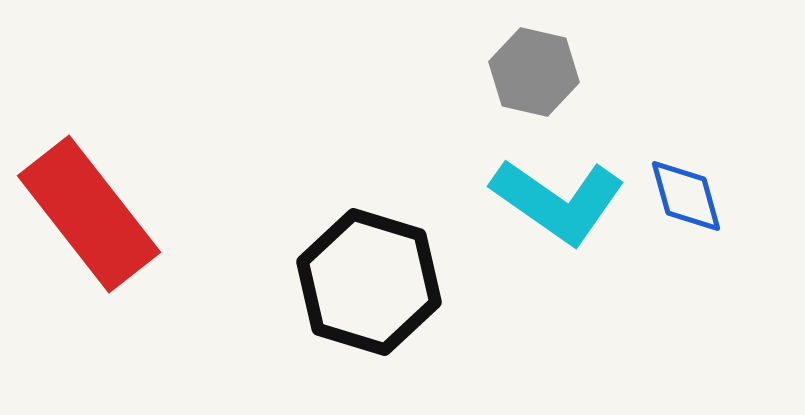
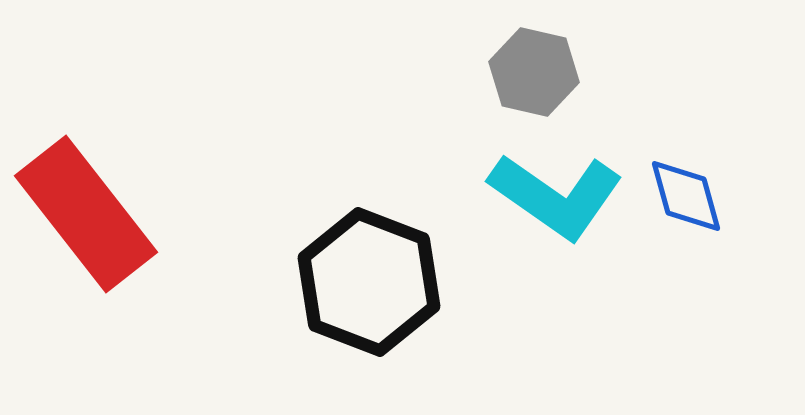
cyan L-shape: moved 2 px left, 5 px up
red rectangle: moved 3 px left
black hexagon: rotated 4 degrees clockwise
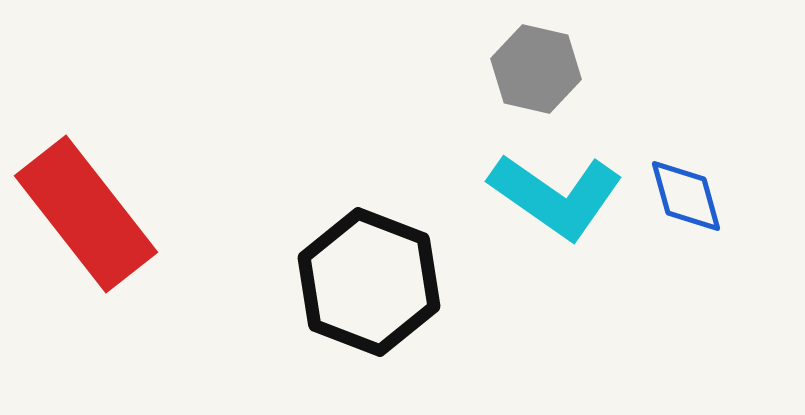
gray hexagon: moved 2 px right, 3 px up
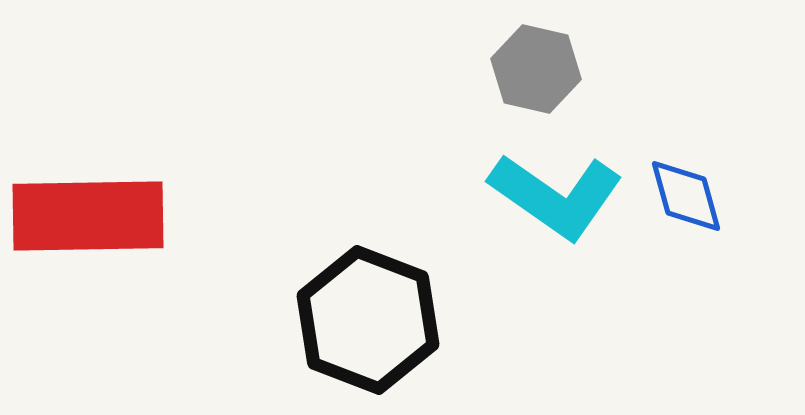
red rectangle: moved 2 px right, 2 px down; rotated 53 degrees counterclockwise
black hexagon: moved 1 px left, 38 px down
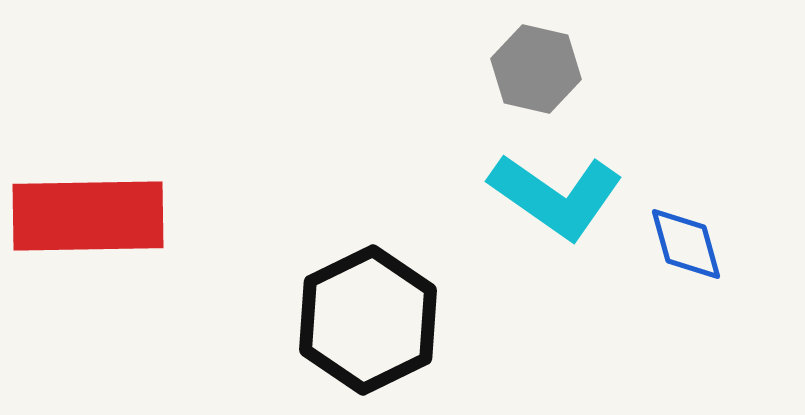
blue diamond: moved 48 px down
black hexagon: rotated 13 degrees clockwise
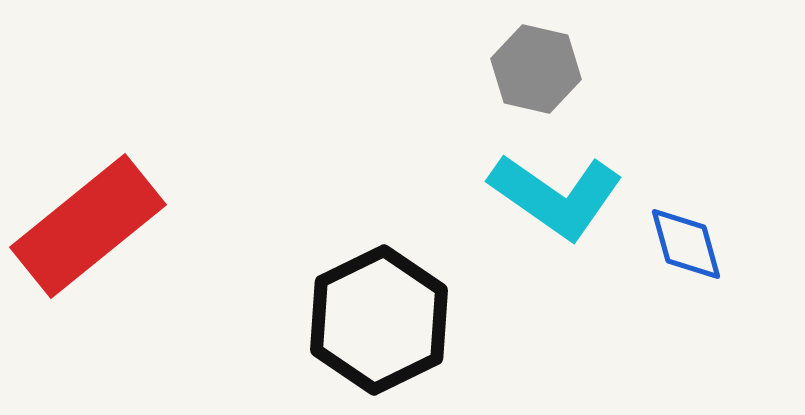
red rectangle: moved 10 px down; rotated 38 degrees counterclockwise
black hexagon: moved 11 px right
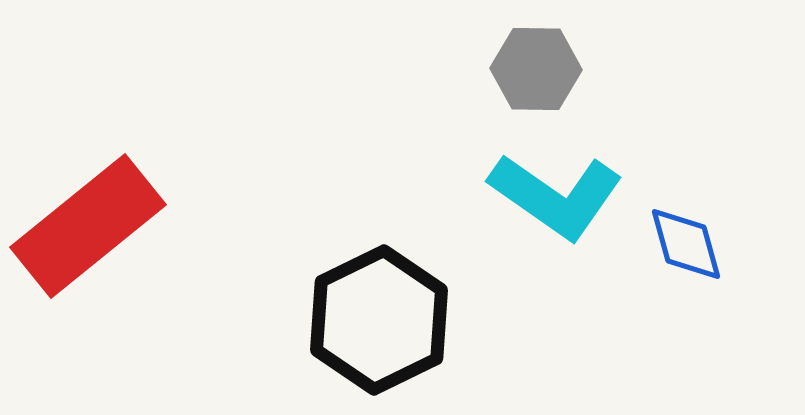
gray hexagon: rotated 12 degrees counterclockwise
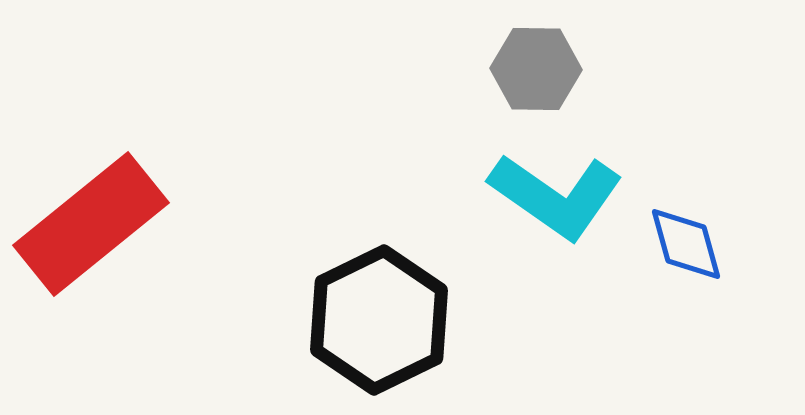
red rectangle: moved 3 px right, 2 px up
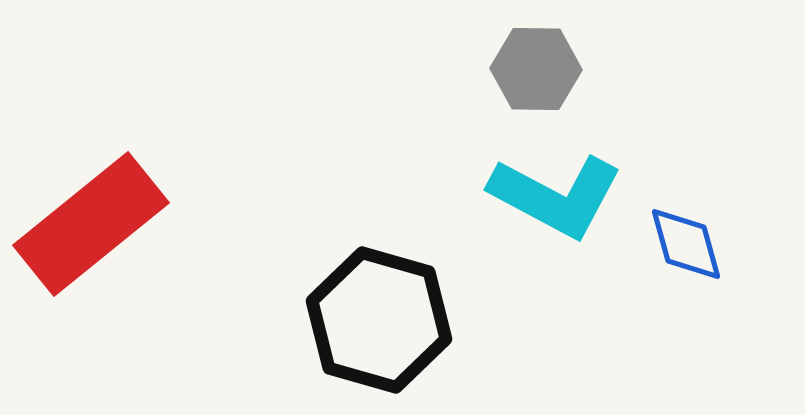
cyan L-shape: rotated 7 degrees counterclockwise
black hexagon: rotated 18 degrees counterclockwise
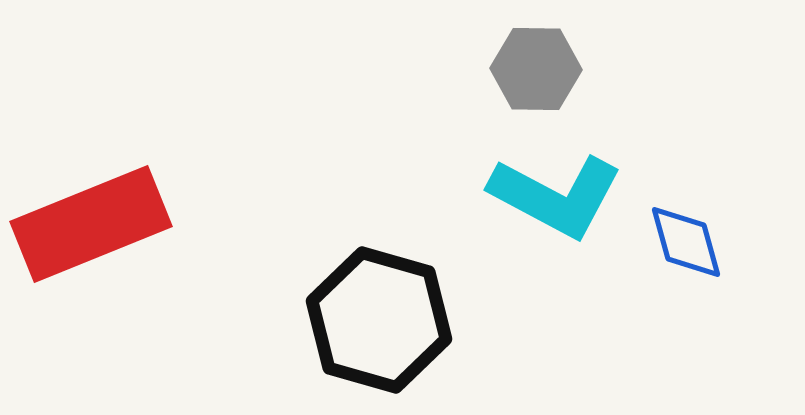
red rectangle: rotated 17 degrees clockwise
blue diamond: moved 2 px up
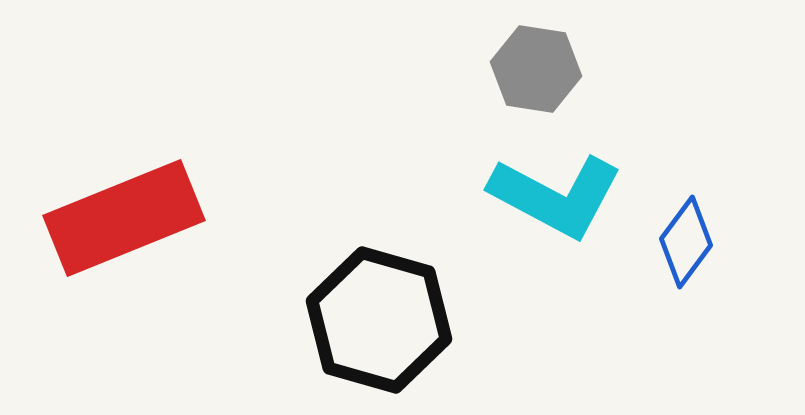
gray hexagon: rotated 8 degrees clockwise
red rectangle: moved 33 px right, 6 px up
blue diamond: rotated 52 degrees clockwise
